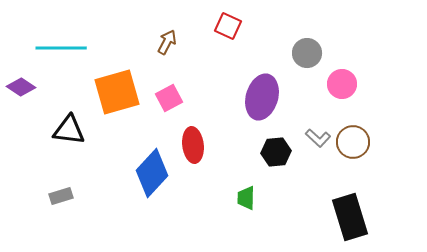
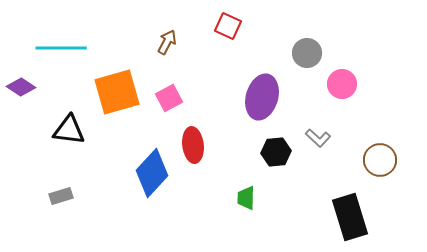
brown circle: moved 27 px right, 18 px down
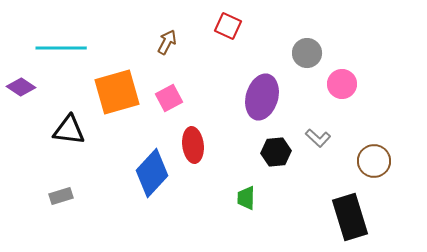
brown circle: moved 6 px left, 1 px down
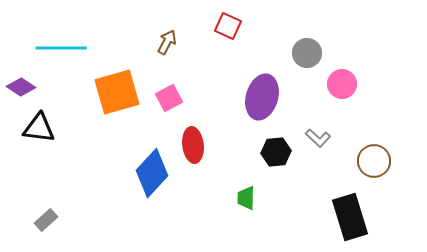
black triangle: moved 30 px left, 2 px up
gray rectangle: moved 15 px left, 24 px down; rotated 25 degrees counterclockwise
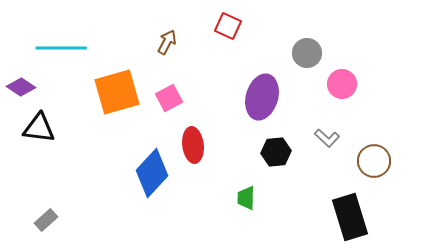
gray L-shape: moved 9 px right
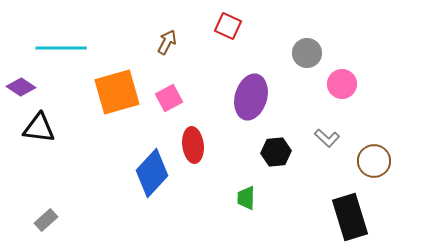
purple ellipse: moved 11 px left
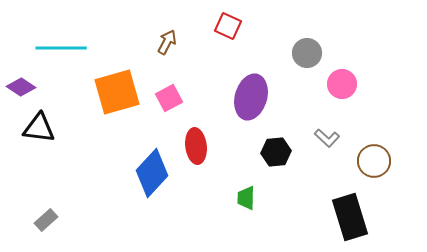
red ellipse: moved 3 px right, 1 px down
